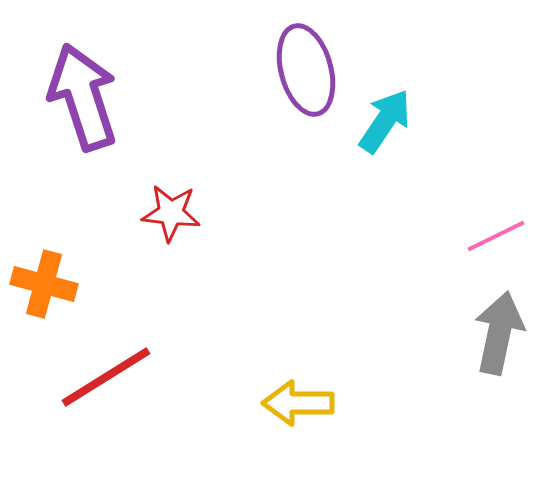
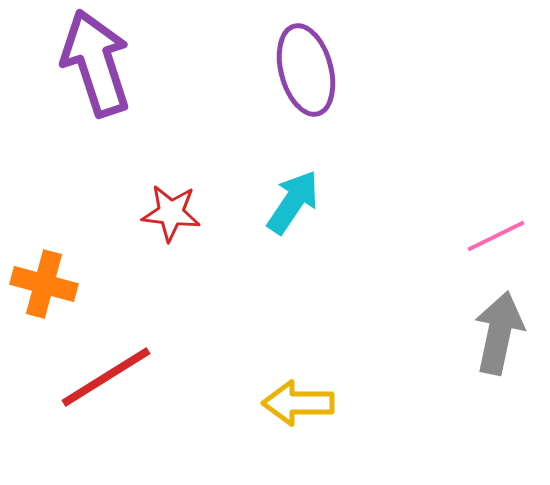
purple arrow: moved 13 px right, 34 px up
cyan arrow: moved 92 px left, 81 px down
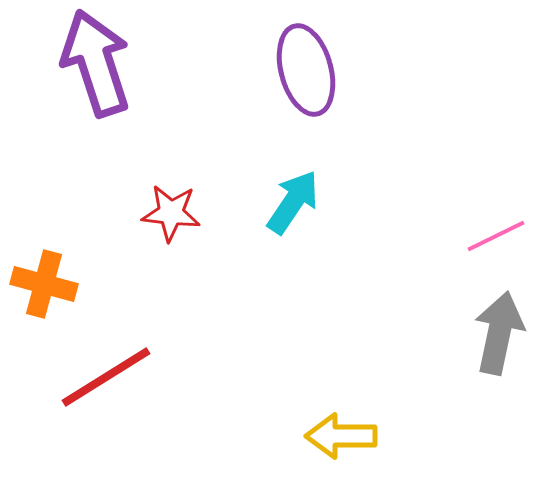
yellow arrow: moved 43 px right, 33 px down
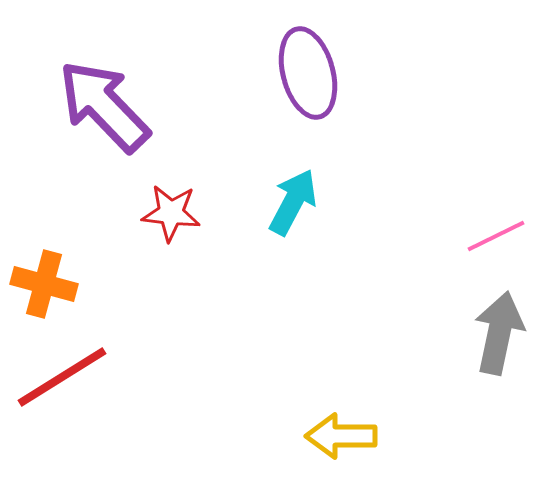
purple arrow: moved 8 px right, 43 px down; rotated 26 degrees counterclockwise
purple ellipse: moved 2 px right, 3 px down
cyan arrow: rotated 6 degrees counterclockwise
red line: moved 44 px left
